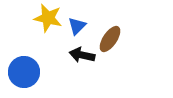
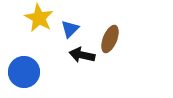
yellow star: moved 9 px left; rotated 16 degrees clockwise
blue triangle: moved 7 px left, 3 px down
brown ellipse: rotated 12 degrees counterclockwise
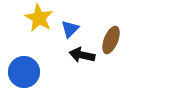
brown ellipse: moved 1 px right, 1 px down
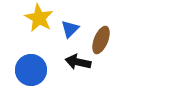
brown ellipse: moved 10 px left
black arrow: moved 4 px left, 7 px down
blue circle: moved 7 px right, 2 px up
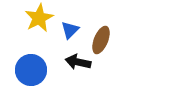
yellow star: rotated 16 degrees clockwise
blue triangle: moved 1 px down
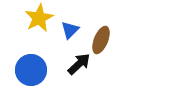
black arrow: moved 1 px right, 2 px down; rotated 125 degrees clockwise
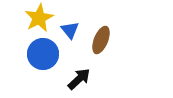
blue triangle: rotated 24 degrees counterclockwise
black arrow: moved 15 px down
blue circle: moved 12 px right, 16 px up
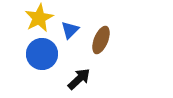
blue triangle: rotated 24 degrees clockwise
blue circle: moved 1 px left
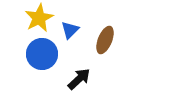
brown ellipse: moved 4 px right
